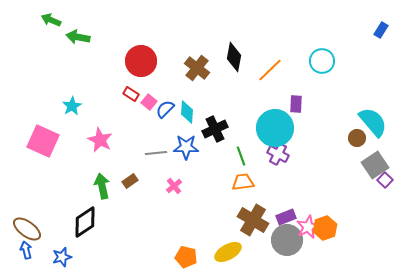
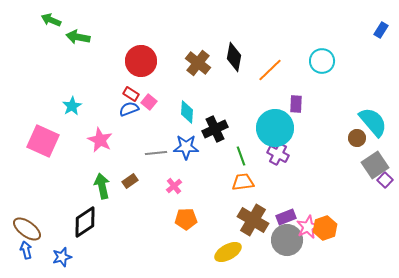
brown cross at (197, 68): moved 1 px right, 5 px up
blue semicircle at (165, 109): moved 36 px left; rotated 24 degrees clockwise
orange pentagon at (186, 257): moved 38 px up; rotated 15 degrees counterclockwise
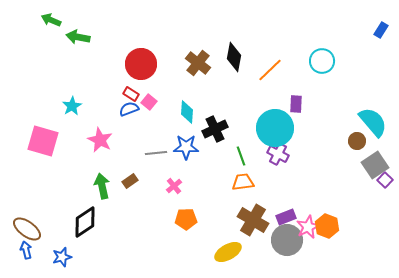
red circle at (141, 61): moved 3 px down
brown circle at (357, 138): moved 3 px down
pink square at (43, 141): rotated 8 degrees counterclockwise
orange hexagon at (325, 228): moved 2 px right, 2 px up; rotated 20 degrees counterclockwise
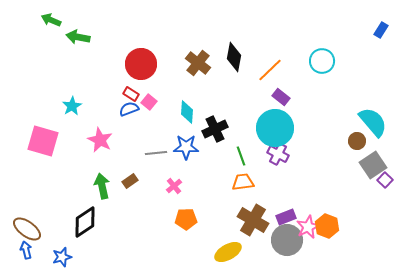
purple rectangle at (296, 104): moved 15 px left, 7 px up; rotated 54 degrees counterclockwise
gray square at (375, 165): moved 2 px left
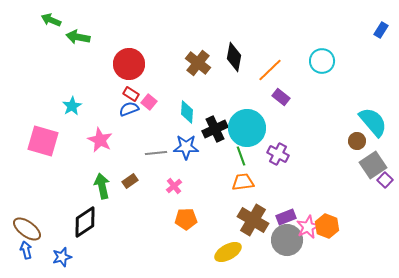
red circle at (141, 64): moved 12 px left
cyan circle at (275, 128): moved 28 px left
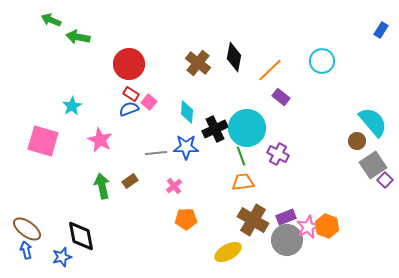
black diamond at (85, 222): moved 4 px left, 14 px down; rotated 68 degrees counterclockwise
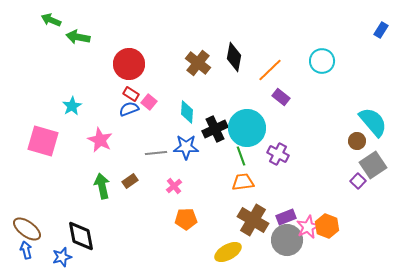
purple square at (385, 180): moved 27 px left, 1 px down
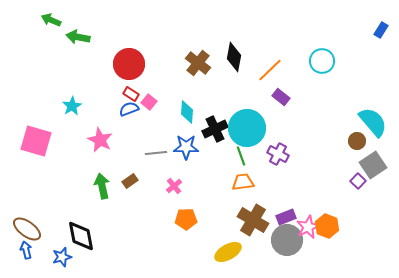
pink square at (43, 141): moved 7 px left
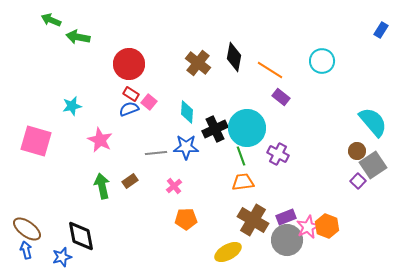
orange line at (270, 70): rotated 76 degrees clockwise
cyan star at (72, 106): rotated 18 degrees clockwise
brown circle at (357, 141): moved 10 px down
